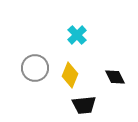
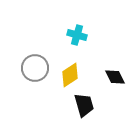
cyan cross: rotated 30 degrees counterclockwise
yellow diamond: rotated 35 degrees clockwise
black trapezoid: rotated 100 degrees counterclockwise
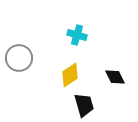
gray circle: moved 16 px left, 10 px up
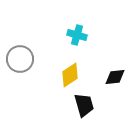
gray circle: moved 1 px right, 1 px down
black diamond: rotated 70 degrees counterclockwise
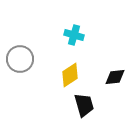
cyan cross: moved 3 px left
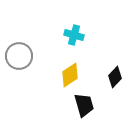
gray circle: moved 1 px left, 3 px up
black diamond: rotated 40 degrees counterclockwise
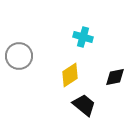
cyan cross: moved 9 px right, 2 px down
black diamond: rotated 35 degrees clockwise
black trapezoid: rotated 35 degrees counterclockwise
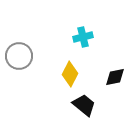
cyan cross: rotated 30 degrees counterclockwise
yellow diamond: moved 1 px up; rotated 30 degrees counterclockwise
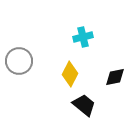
gray circle: moved 5 px down
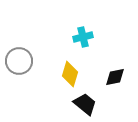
yellow diamond: rotated 10 degrees counterclockwise
black trapezoid: moved 1 px right, 1 px up
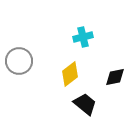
yellow diamond: rotated 35 degrees clockwise
